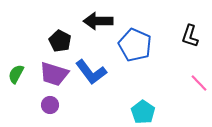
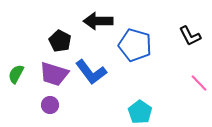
black L-shape: rotated 45 degrees counterclockwise
blue pentagon: rotated 8 degrees counterclockwise
cyan pentagon: moved 3 px left
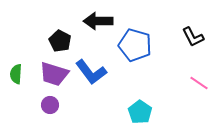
black L-shape: moved 3 px right, 1 px down
green semicircle: rotated 24 degrees counterclockwise
pink line: rotated 12 degrees counterclockwise
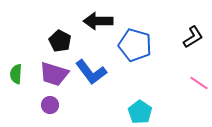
black L-shape: rotated 95 degrees counterclockwise
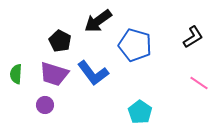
black arrow: rotated 36 degrees counterclockwise
blue L-shape: moved 2 px right, 1 px down
purple circle: moved 5 px left
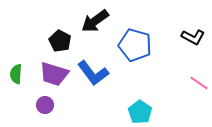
black arrow: moved 3 px left
black L-shape: rotated 60 degrees clockwise
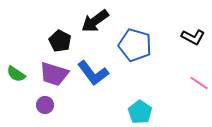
green semicircle: rotated 60 degrees counterclockwise
